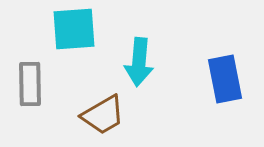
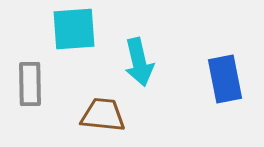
cyan arrow: rotated 18 degrees counterclockwise
brown trapezoid: rotated 144 degrees counterclockwise
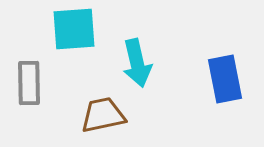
cyan arrow: moved 2 px left, 1 px down
gray rectangle: moved 1 px left, 1 px up
brown trapezoid: rotated 18 degrees counterclockwise
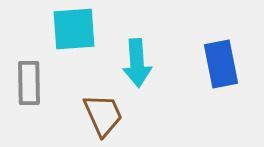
cyan arrow: rotated 9 degrees clockwise
blue rectangle: moved 4 px left, 15 px up
brown trapezoid: rotated 78 degrees clockwise
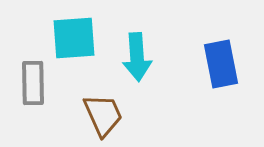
cyan square: moved 9 px down
cyan arrow: moved 6 px up
gray rectangle: moved 4 px right
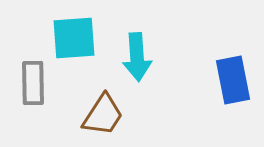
blue rectangle: moved 12 px right, 16 px down
brown trapezoid: rotated 57 degrees clockwise
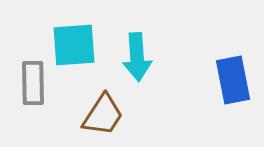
cyan square: moved 7 px down
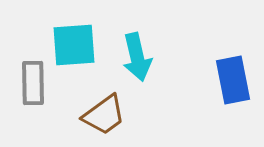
cyan arrow: rotated 9 degrees counterclockwise
brown trapezoid: moved 1 px right; rotated 21 degrees clockwise
